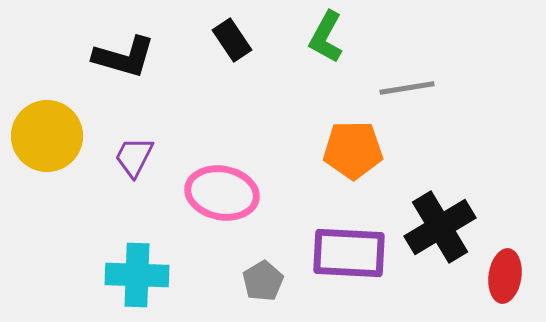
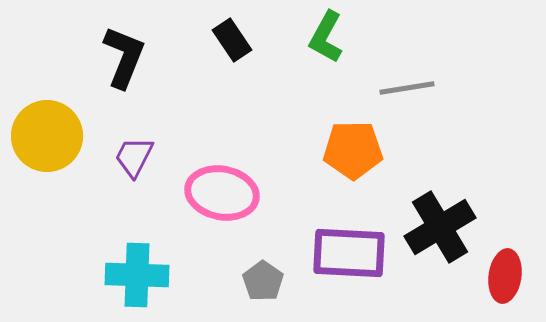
black L-shape: rotated 84 degrees counterclockwise
gray pentagon: rotated 6 degrees counterclockwise
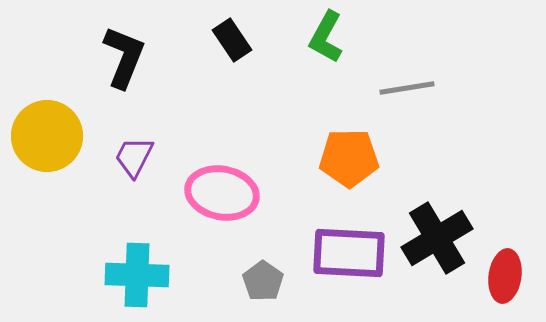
orange pentagon: moved 4 px left, 8 px down
black cross: moved 3 px left, 11 px down
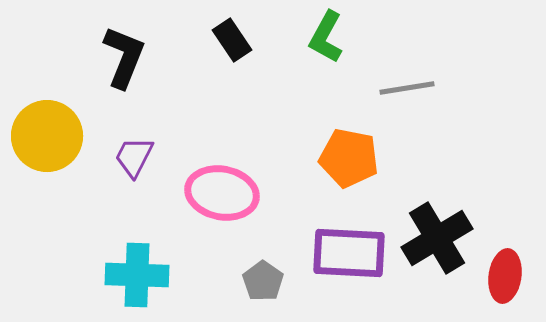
orange pentagon: rotated 12 degrees clockwise
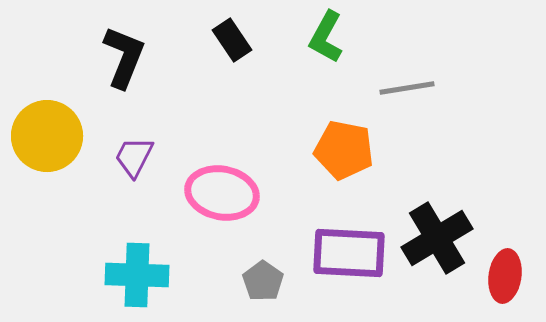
orange pentagon: moved 5 px left, 8 px up
